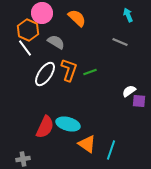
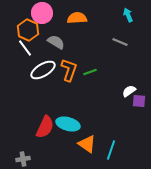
orange semicircle: rotated 48 degrees counterclockwise
white ellipse: moved 2 px left, 4 px up; rotated 25 degrees clockwise
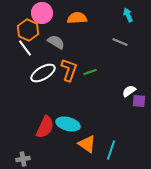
white ellipse: moved 3 px down
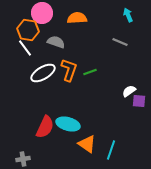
orange hexagon: rotated 15 degrees counterclockwise
gray semicircle: rotated 12 degrees counterclockwise
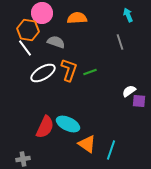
gray line: rotated 49 degrees clockwise
cyan ellipse: rotated 10 degrees clockwise
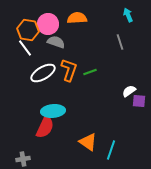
pink circle: moved 6 px right, 11 px down
cyan ellipse: moved 15 px left, 13 px up; rotated 30 degrees counterclockwise
orange triangle: moved 1 px right, 2 px up
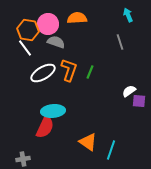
green line: rotated 48 degrees counterclockwise
